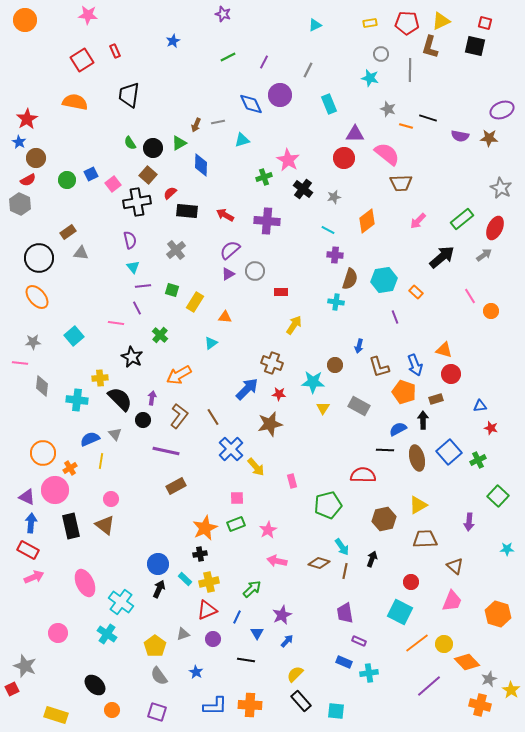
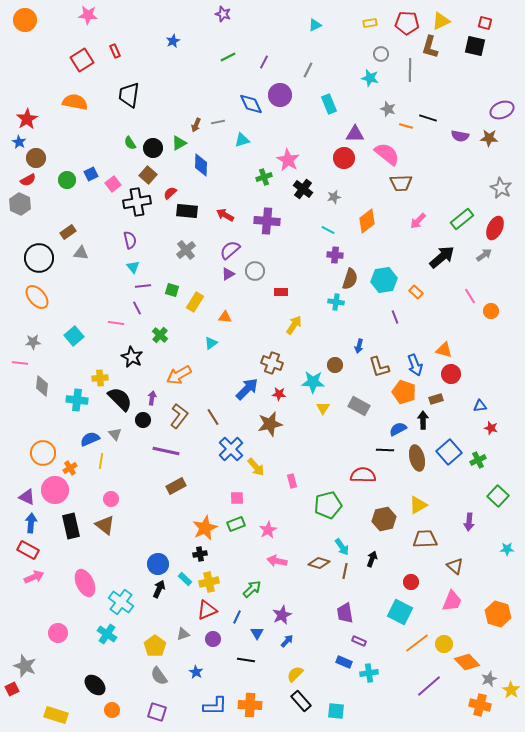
gray cross at (176, 250): moved 10 px right
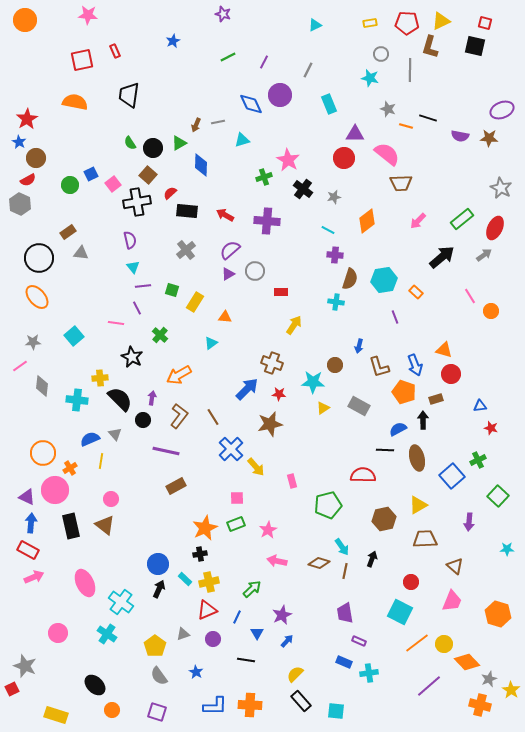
red square at (82, 60): rotated 20 degrees clockwise
green circle at (67, 180): moved 3 px right, 5 px down
pink line at (20, 363): moved 3 px down; rotated 42 degrees counterclockwise
yellow triangle at (323, 408): rotated 24 degrees clockwise
blue square at (449, 452): moved 3 px right, 24 px down
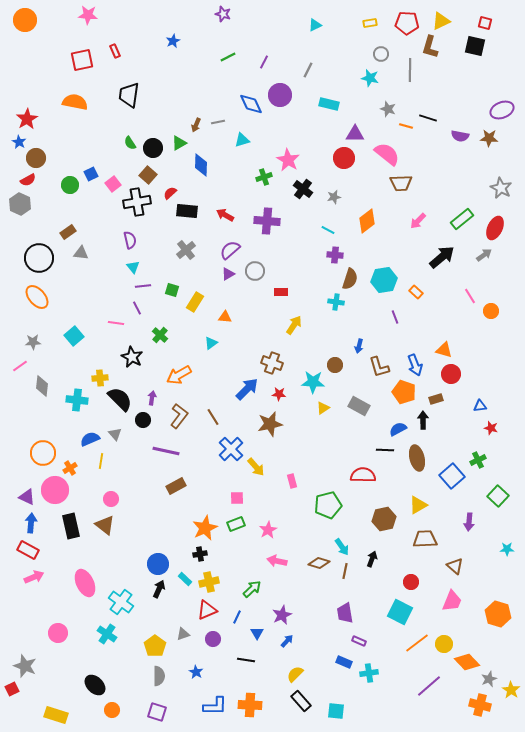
cyan rectangle at (329, 104): rotated 54 degrees counterclockwise
gray semicircle at (159, 676): rotated 144 degrees counterclockwise
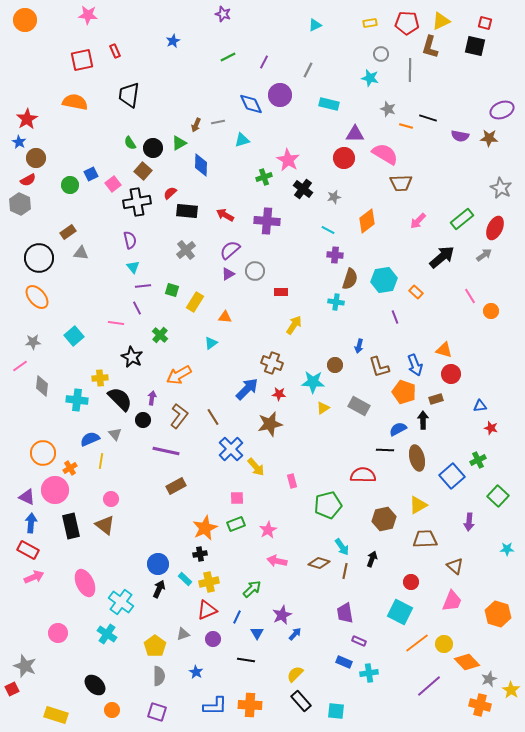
pink semicircle at (387, 154): moved 2 px left; rotated 8 degrees counterclockwise
brown square at (148, 175): moved 5 px left, 4 px up
blue arrow at (287, 641): moved 8 px right, 7 px up
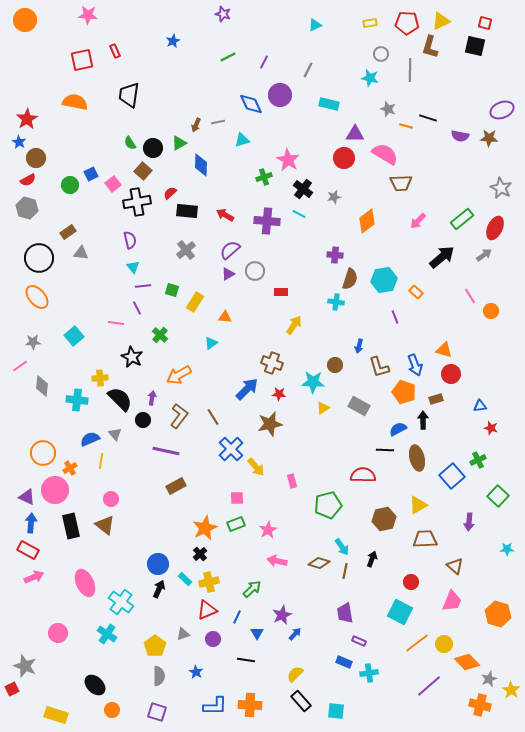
gray hexagon at (20, 204): moved 7 px right, 4 px down; rotated 10 degrees counterclockwise
cyan line at (328, 230): moved 29 px left, 16 px up
black cross at (200, 554): rotated 32 degrees counterclockwise
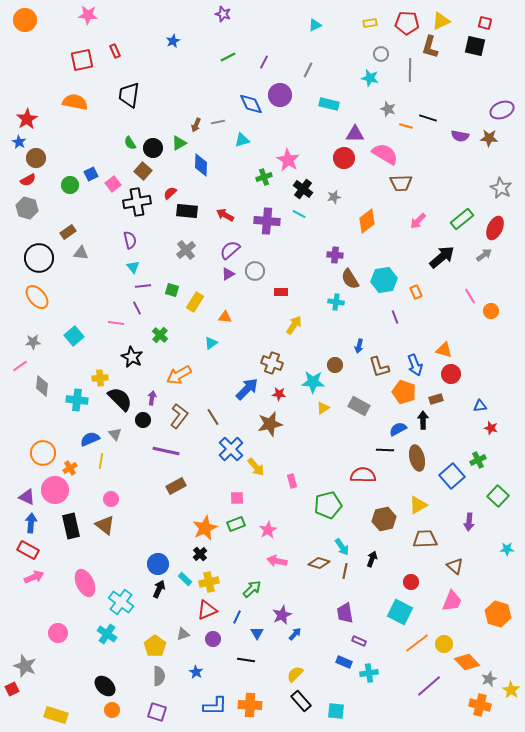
brown semicircle at (350, 279): rotated 130 degrees clockwise
orange rectangle at (416, 292): rotated 24 degrees clockwise
black ellipse at (95, 685): moved 10 px right, 1 px down
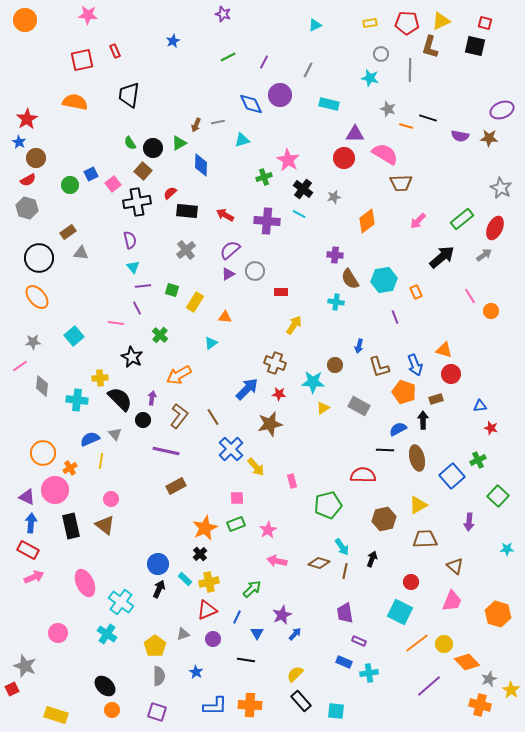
brown cross at (272, 363): moved 3 px right
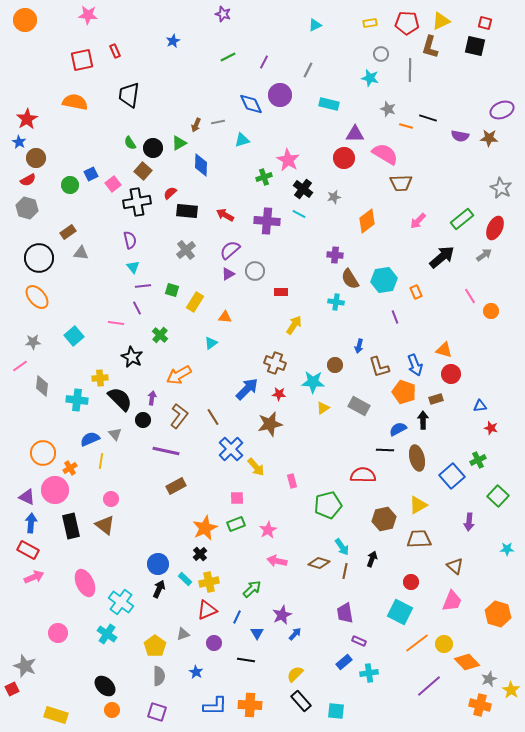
brown trapezoid at (425, 539): moved 6 px left
purple circle at (213, 639): moved 1 px right, 4 px down
blue rectangle at (344, 662): rotated 63 degrees counterclockwise
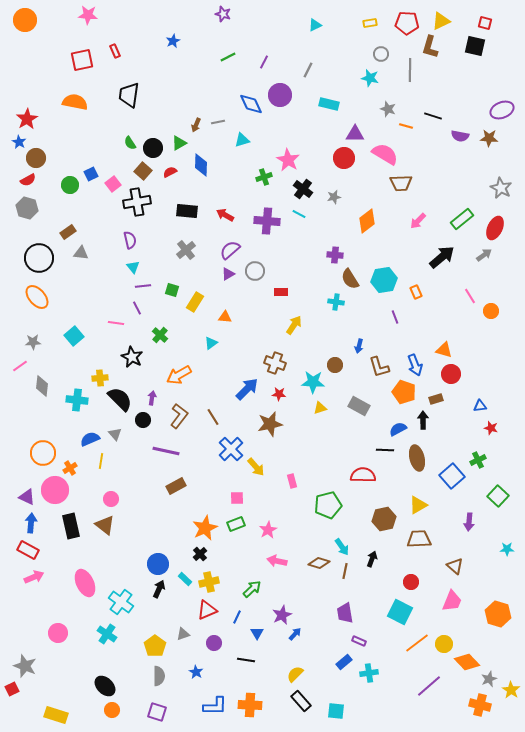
black line at (428, 118): moved 5 px right, 2 px up
red semicircle at (170, 193): moved 21 px up; rotated 16 degrees clockwise
yellow triangle at (323, 408): moved 3 px left; rotated 16 degrees clockwise
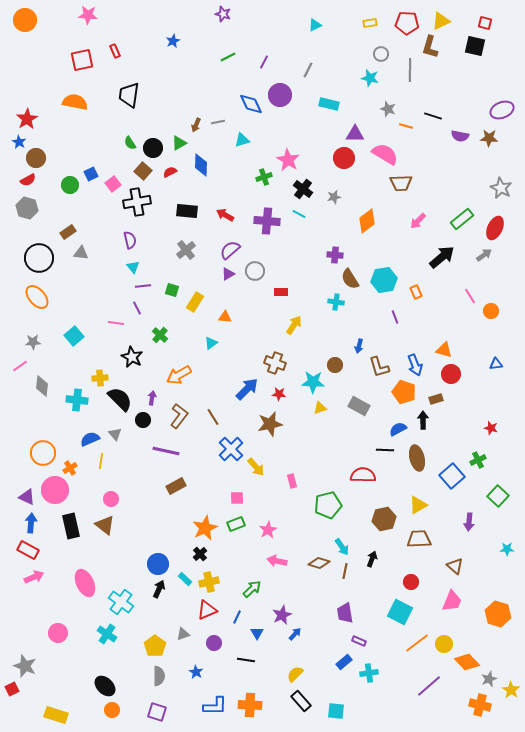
blue triangle at (480, 406): moved 16 px right, 42 px up
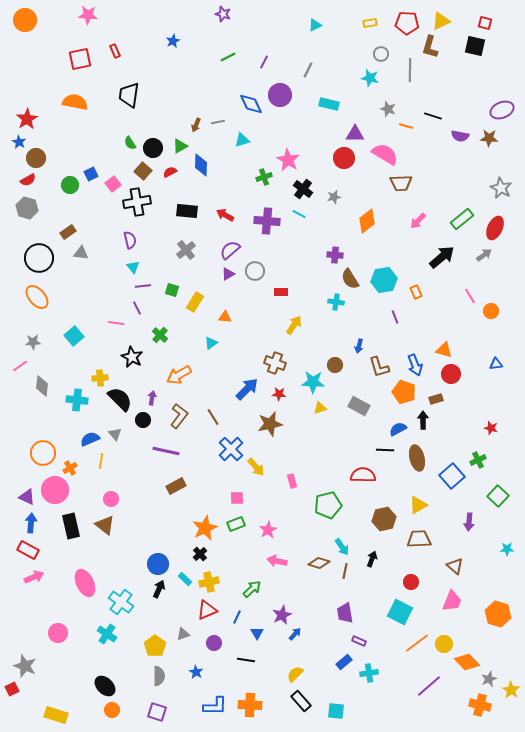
red square at (82, 60): moved 2 px left, 1 px up
green triangle at (179, 143): moved 1 px right, 3 px down
